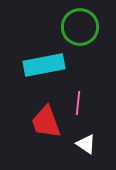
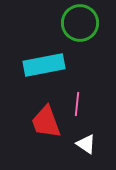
green circle: moved 4 px up
pink line: moved 1 px left, 1 px down
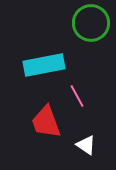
green circle: moved 11 px right
pink line: moved 8 px up; rotated 35 degrees counterclockwise
white triangle: moved 1 px down
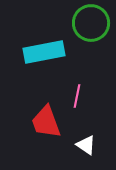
cyan rectangle: moved 13 px up
pink line: rotated 40 degrees clockwise
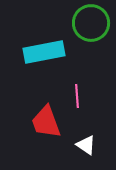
pink line: rotated 15 degrees counterclockwise
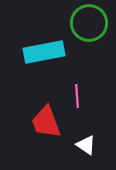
green circle: moved 2 px left
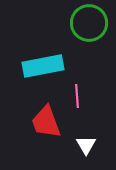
cyan rectangle: moved 1 px left, 14 px down
white triangle: rotated 25 degrees clockwise
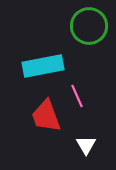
green circle: moved 3 px down
pink line: rotated 20 degrees counterclockwise
red trapezoid: moved 6 px up
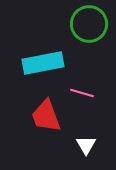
green circle: moved 2 px up
cyan rectangle: moved 3 px up
pink line: moved 5 px right, 3 px up; rotated 50 degrees counterclockwise
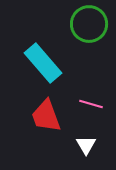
cyan rectangle: rotated 60 degrees clockwise
pink line: moved 9 px right, 11 px down
